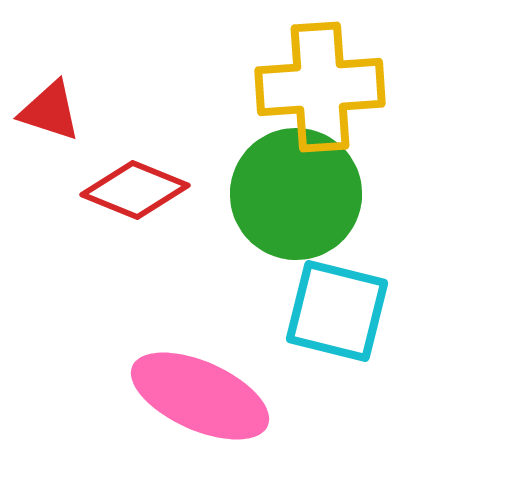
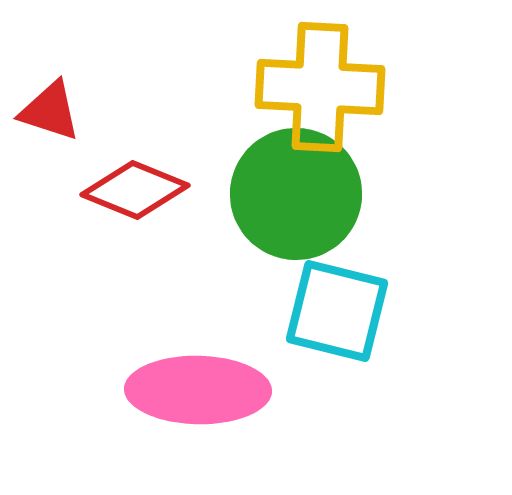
yellow cross: rotated 7 degrees clockwise
pink ellipse: moved 2 px left, 6 px up; rotated 23 degrees counterclockwise
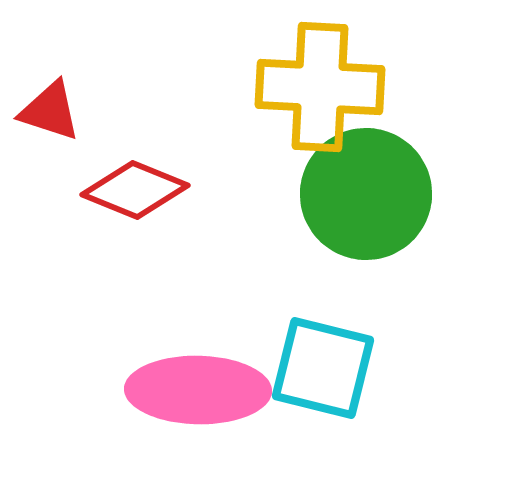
green circle: moved 70 px right
cyan square: moved 14 px left, 57 px down
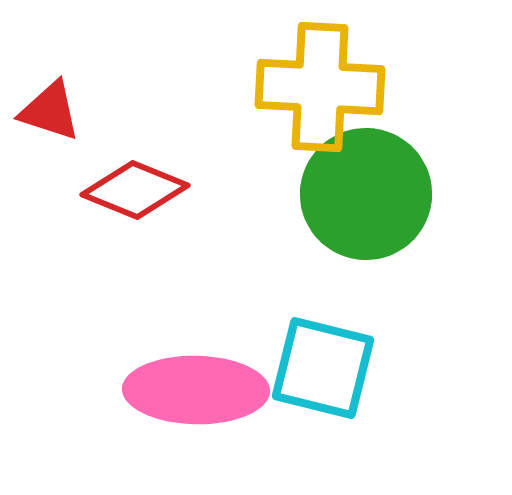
pink ellipse: moved 2 px left
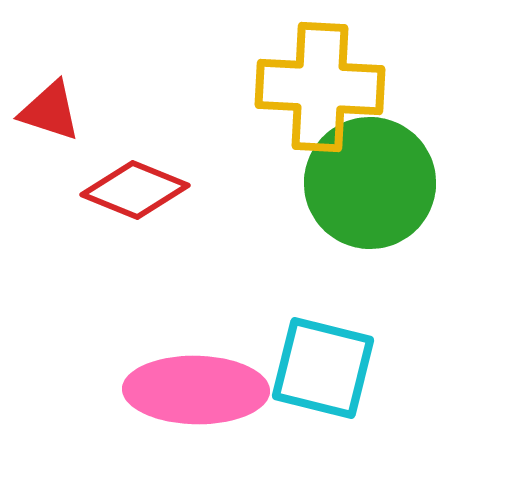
green circle: moved 4 px right, 11 px up
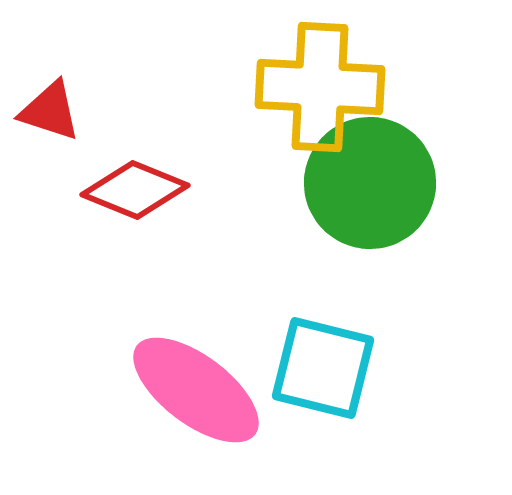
pink ellipse: rotated 36 degrees clockwise
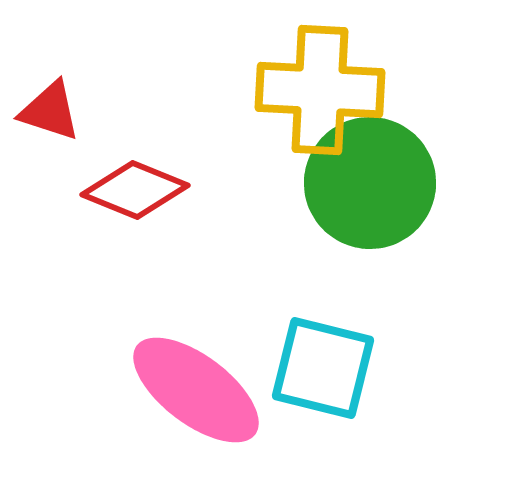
yellow cross: moved 3 px down
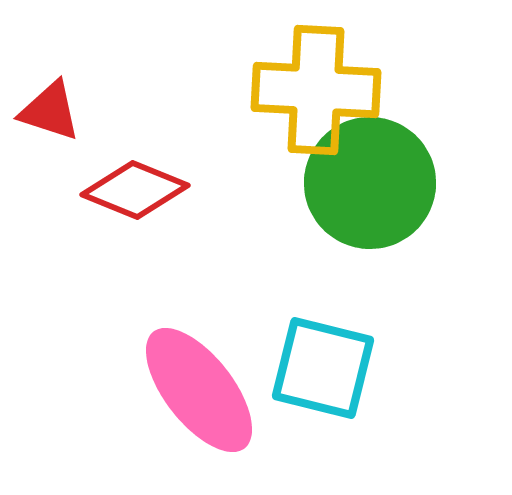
yellow cross: moved 4 px left
pink ellipse: moved 3 px right; rotated 15 degrees clockwise
